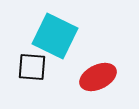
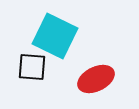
red ellipse: moved 2 px left, 2 px down
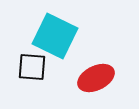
red ellipse: moved 1 px up
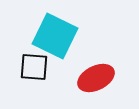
black square: moved 2 px right
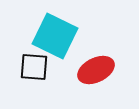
red ellipse: moved 8 px up
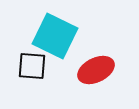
black square: moved 2 px left, 1 px up
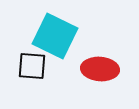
red ellipse: moved 4 px right, 1 px up; rotated 30 degrees clockwise
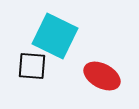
red ellipse: moved 2 px right, 7 px down; rotated 24 degrees clockwise
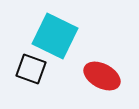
black square: moved 1 px left, 3 px down; rotated 16 degrees clockwise
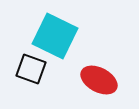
red ellipse: moved 3 px left, 4 px down
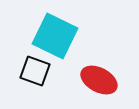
black square: moved 4 px right, 2 px down
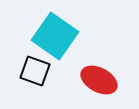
cyan square: rotated 9 degrees clockwise
